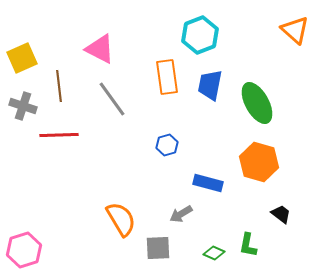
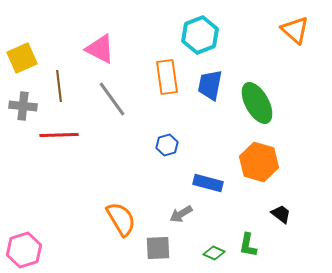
gray cross: rotated 12 degrees counterclockwise
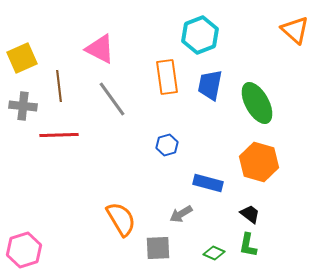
black trapezoid: moved 31 px left
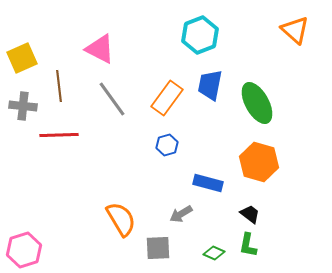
orange rectangle: moved 21 px down; rotated 44 degrees clockwise
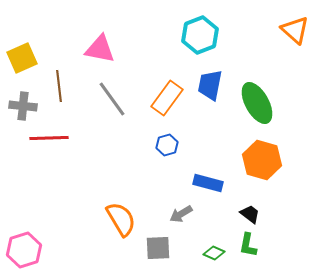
pink triangle: rotated 16 degrees counterclockwise
red line: moved 10 px left, 3 px down
orange hexagon: moved 3 px right, 2 px up
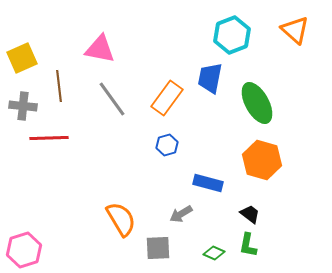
cyan hexagon: moved 32 px right
blue trapezoid: moved 7 px up
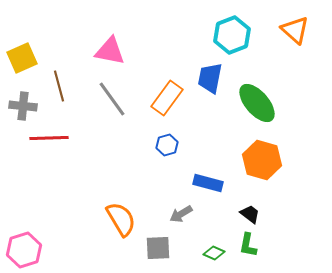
pink triangle: moved 10 px right, 2 px down
brown line: rotated 8 degrees counterclockwise
green ellipse: rotated 12 degrees counterclockwise
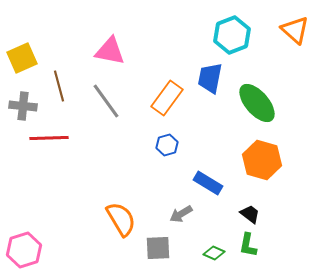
gray line: moved 6 px left, 2 px down
blue rectangle: rotated 16 degrees clockwise
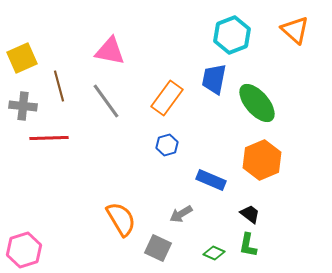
blue trapezoid: moved 4 px right, 1 px down
orange hexagon: rotated 21 degrees clockwise
blue rectangle: moved 3 px right, 3 px up; rotated 8 degrees counterclockwise
gray square: rotated 28 degrees clockwise
